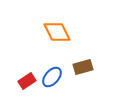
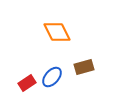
brown rectangle: moved 1 px right
red rectangle: moved 2 px down
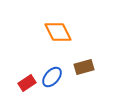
orange diamond: moved 1 px right
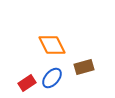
orange diamond: moved 6 px left, 13 px down
blue ellipse: moved 1 px down
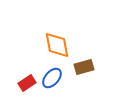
orange diamond: moved 5 px right; rotated 16 degrees clockwise
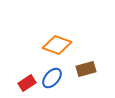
orange diamond: rotated 60 degrees counterclockwise
brown rectangle: moved 2 px right, 2 px down
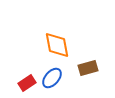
orange diamond: rotated 60 degrees clockwise
brown rectangle: moved 2 px right, 1 px up
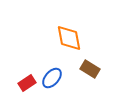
orange diamond: moved 12 px right, 7 px up
brown rectangle: moved 2 px right, 1 px down; rotated 48 degrees clockwise
